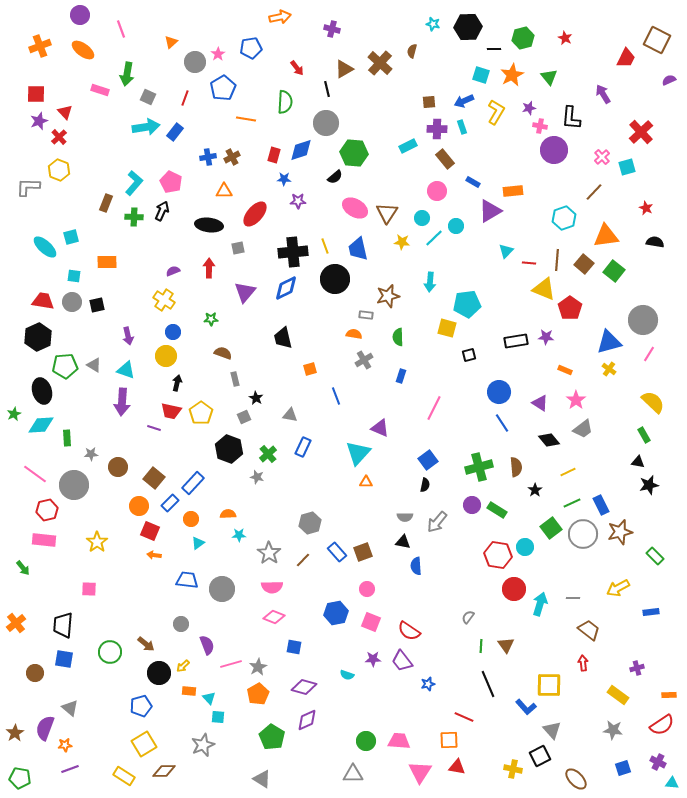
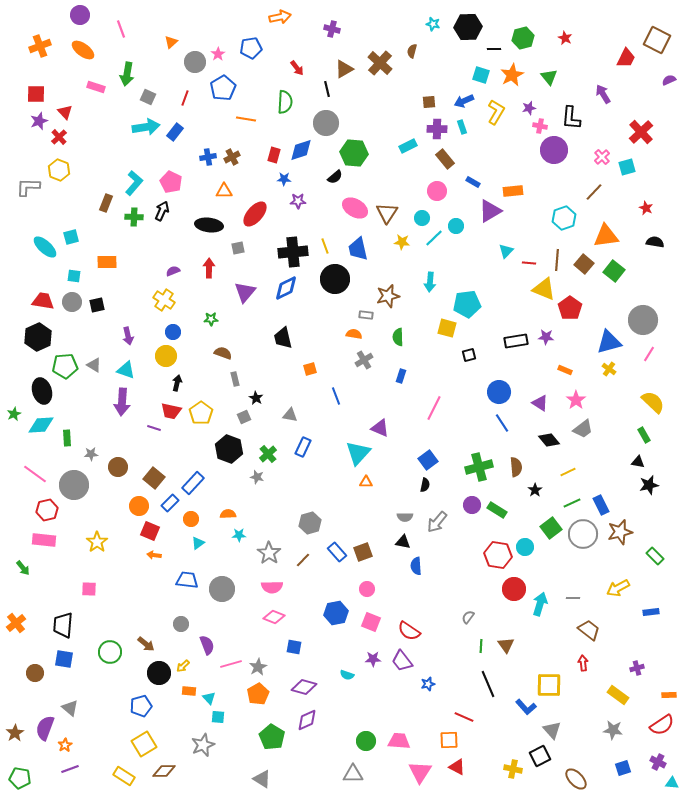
pink rectangle at (100, 90): moved 4 px left, 3 px up
orange star at (65, 745): rotated 24 degrees counterclockwise
red triangle at (457, 767): rotated 18 degrees clockwise
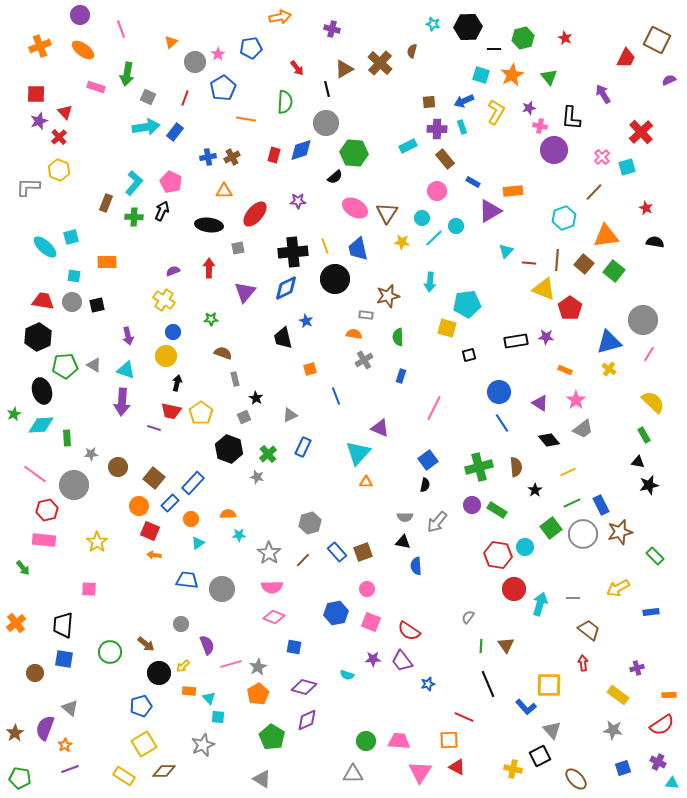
blue star at (284, 179): moved 22 px right, 142 px down; rotated 24 degrees clockwise
gray triangle at (290, 415): rotated 35 degrees counterclockwise
